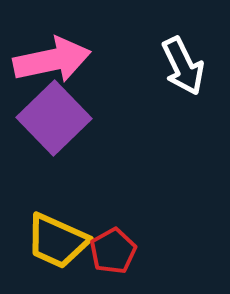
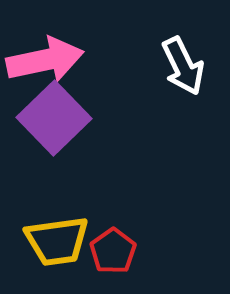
pink arrow: moved 7 px left
yellow trapezoid: rotated 32 degrees counterclockwise
red pentagon: rotated 6 degrees counterclockwise
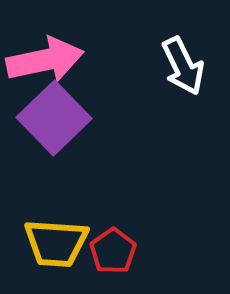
yellow trapezoid: moved 1 px left, 2 px down; rotated 12 degrees clockwise
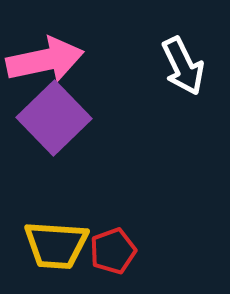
yellow trapezoid: moved 2 px down
red pentagon: rotated 15 degrees clockwise
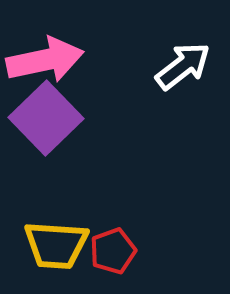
white arrow: rotated 102 degrees counterclockwise
purple square: moved 8 px left
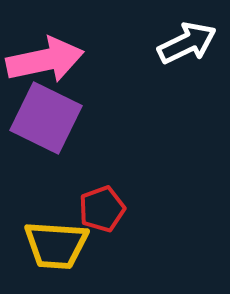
white arrow: moved 4 px right, 23 px up; rotated 12 degrees clockwise
purple square: rotated 20 degrees counterclockwise
red pentagon: moved 11 px left, 42 px up
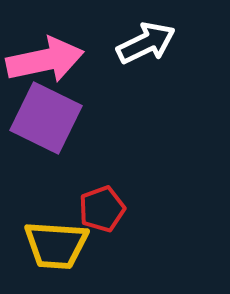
white arrow: moved 41 px left
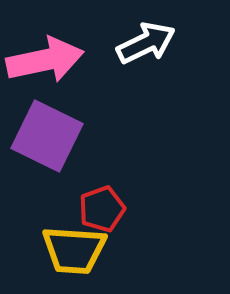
purple square: moved 1 px right, 18 px down
yellow trapezoid: moved 18 px right, 5 px down
